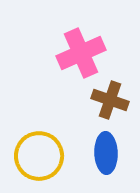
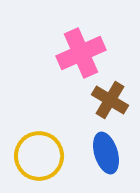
brown cross: rotated 12 degrees clockwise
blue ellipse: rotated 15 degrees counterclockwise
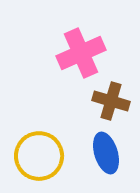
brown cross: moved 1 px right, 1 px down; rotated 15 degrees counterclockwise
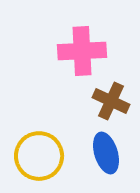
pink cross: moved 1 px right, 2 px up; rotated 21 degrees clockwise
brown cross: rotated 9 degrees clockwise
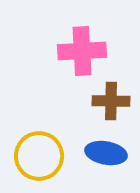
brown cross: rotated 24 degrees counterclockwise
blue ellipse: rotated 63 degrees counterclockwise
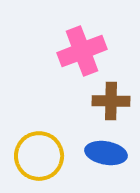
pink cross: rotated 18 degrees counterclockwise
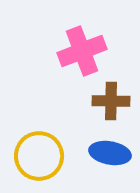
blue ellipse: moved 4 px right
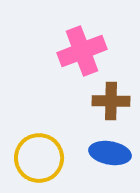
yellow circle: moved 2 px down
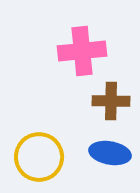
pink cross: rotated 15 degrees clockwise
yellow circle: moved 1 px up
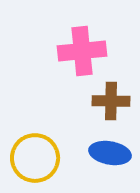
yellow circle: moved 4 px left, 1 px down
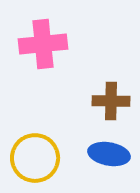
pink cross: moved 39 px left, 7 px up
blue ellipse: moved 1 px left, 1 px down
